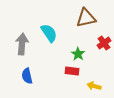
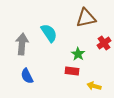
blue semicircle: rotated 14 degrees counterclockwise
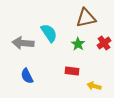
gray arrow: moved 1 px right, 1 px up; rotated 90 degrees counterclockwise
green star: moved 10 px up
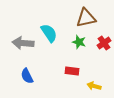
green star: moved 1 px right, 2 px up; rotated 16 degrees counterclockwise
